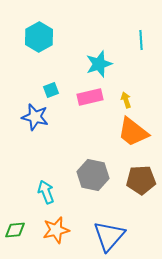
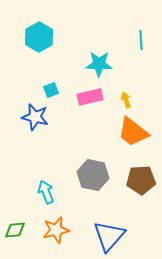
cyan star: rotated 20 degrees clockwise
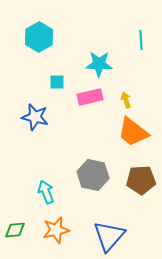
cyan square: moved 6 px right, 8 px up; rotated 21 degrees clockwise
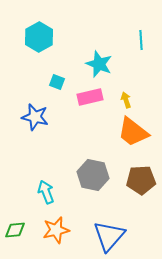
cyan star: rotated 20 degrees clockwise
cyan square: rotated 21 degrees clockwise
